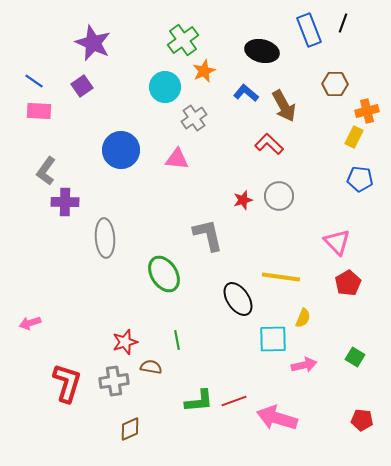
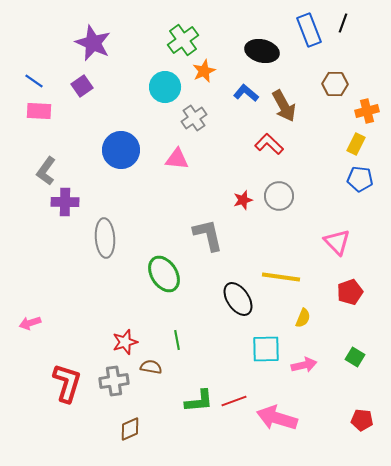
yellow rectangle at (354, 137): moved 2 px right, 7 px down
red pentagon at (348, 283): moved 2 px right, 9 px down; rotated 10 degrees clockwise
cyan square at (273, 339): moved 7 px left, 10 px down
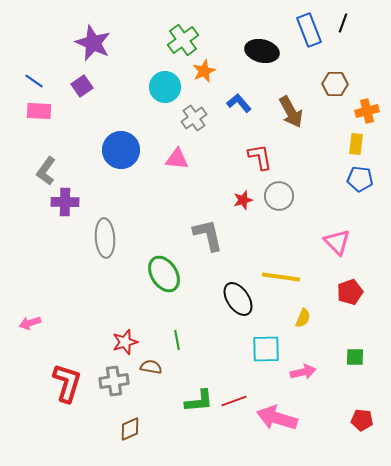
blue L-shape at (246, 93): moved 7 px left, 10 px down; rotated 10 degrees clockwise
brown arrow at (284, 106): moved 7 px right, 6 px down
red L-shape at (269, 144): moved 9 px left, 13 px down; rotated 36 degrees clockwise
yellow rectangle at (356, 144): rotated 20 degrees counterclockwise
green square at (355, 357): rotated 30 degrees counterclockwise
pink arrow at (304, 365): moved 1 px left, 7 px down
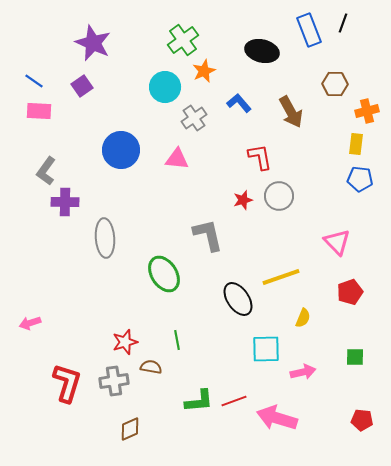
yellow line at (281, 277): rotated 27 degrees counterclockwise
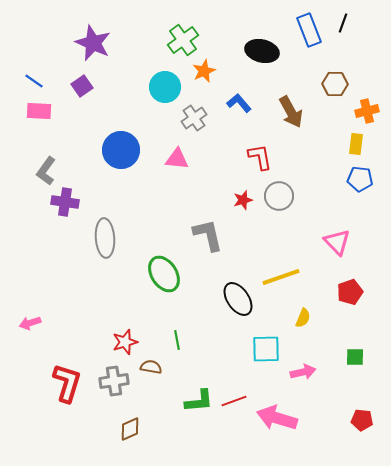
purple cross at (65, 202): rotated 8 degrees clockwise
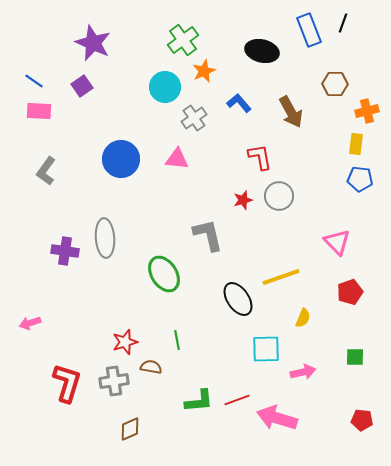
blue circle at (121, 150): moved 9 px down
purple cross at (65, 202): moved 49 px down
red line at (234, 401): moved 3 px right, 1 px up
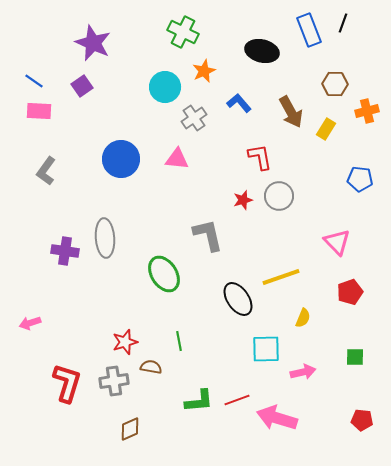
green cross at (183, 40): moved 8 px up; rotated 28 degrees counterclockwise
yellow rectangle at (356, 144): moved 30 px left, 15 px up; rotated 25 degrees clockwise
green line at (177, 340): moved 2 px right, 1 px down
